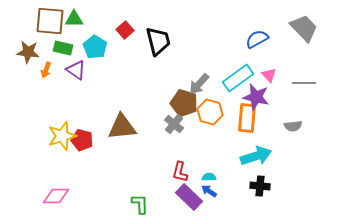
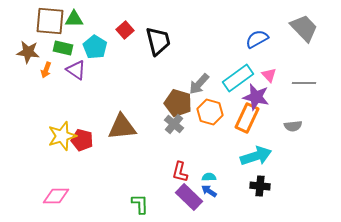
brown pentagon: moved 6 px left
orange rectangle: rotated 20 degrees clockwise
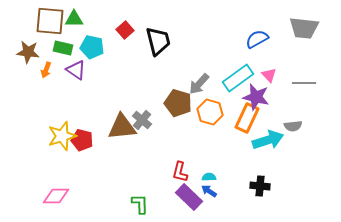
gray trapezoid: rotated 140 degrees clockwise
cyan pentagon: moved 3 px left; rotated 20 degrees counterclockwise
gray cross: moved 32 px left, 4 px up
cyan arrow: moved 12 px right, 16 px up
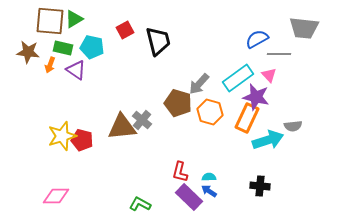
green triangle: rotated 30 degrees counterclockwise
red square: rotated 12 degrees clockwise
orange arrow: moved 4 px right, 5 px up
gray line: moved 25 px left, 29 px up
green L-shape: rotated 60 degrees counterclockwise
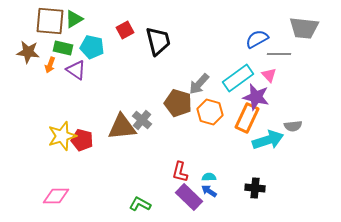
black cross: moved 5 px left, 2 px down
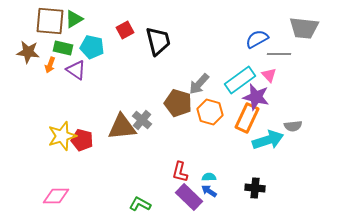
cyan rectangle: moved 2 px right, 2 px down
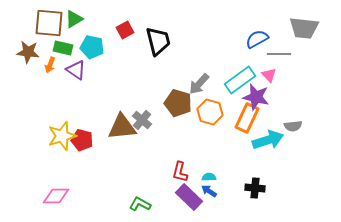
brown square: moved 1 px left, 2 px down
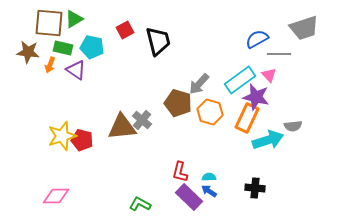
gray trapezoid: rotated 24 degrees counterclockwise
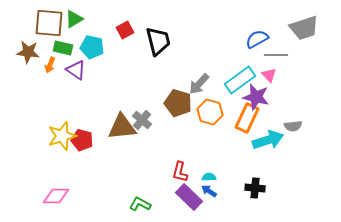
gray line: moved 3 px left, 1 px down
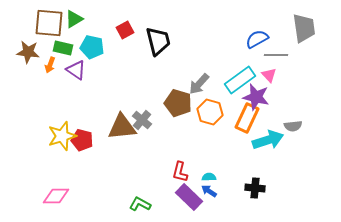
gray trapezoid: rotated 80 degrees counterclockwise
